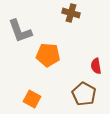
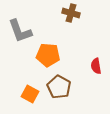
brown pentagon: moved 25 px left, 7 px up
orange square: moved 2 px left, 5 px up
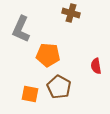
gray L-shape: moved 1 px right, 2 px up; rotated 44 degrees clockwise
orange square: rotated 18 degrees counterclockwise
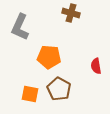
gray L-shape: moved 1 px left, 2 px up
orange pentagon: moved 1 px right, 2 px down
brown pentagon: moved 2 px down
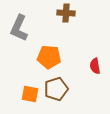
brown cross: moved 5 px left; rotated 12 degrees counterclockwise
gray L-shape: moved 1 px left, 1 px down
red semicircle: moved 1 px left
brown pentagon: moved 3 px left; rotated 25 degrees clockwise
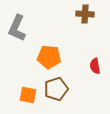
brown cross: moved 19 px right, 1 px down
gray L-shape: moved 2 px left
orange square: moved 2 px left, 1 px down
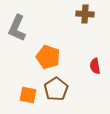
orange pentagon: moved 1 px left; rotated 15 degrees clockwise
brown pentagon: rotated 15 degrees counterclockwise
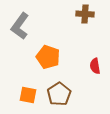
gray L-shape: moved 3 px right, 2 px up; rotated 12 degrees clockwise
brown pentagon: moved 3 px right, 5 px down
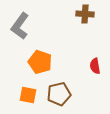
orange pentagon: moved 8 px left, 5 px down
brown pentagon: rotated 20 degrees clockwise
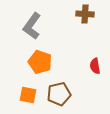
gray L-shape: moved 12 px right
